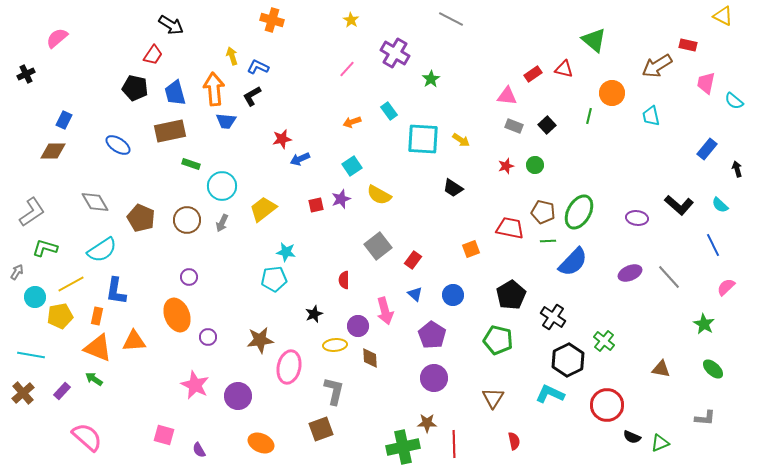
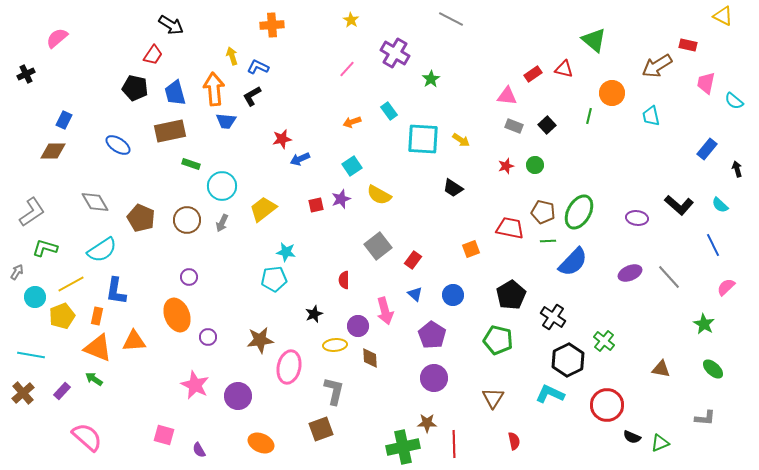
orange cross at (272, 20): moved 5 px down; rotated 20 degrees counterclockwise
yellow pentagon at (60, 316): moved 2 px right; rotated 10 degrees counterclockwise
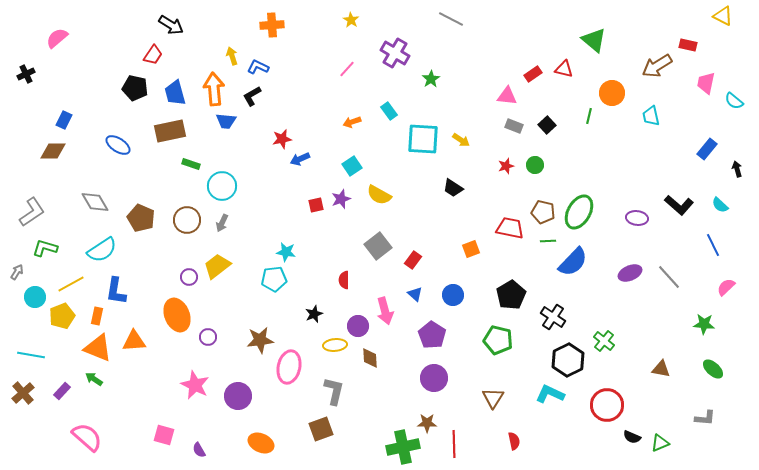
yellow trapezoid at (263, 209): moved 46 px left, 57 px down
green star at (704, 324): rotated 25 degrees counterclockwise
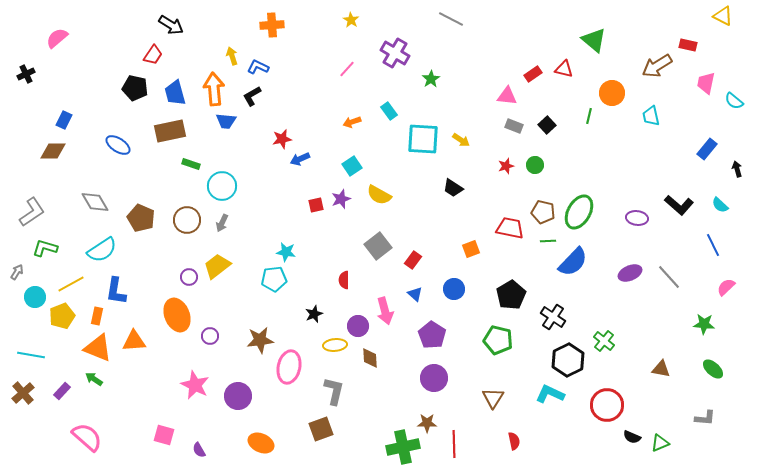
blue circle at (453, 295): moved 1 px right, 6 px up
purple circle at (208, 337): moved 2 px right, 1 px up
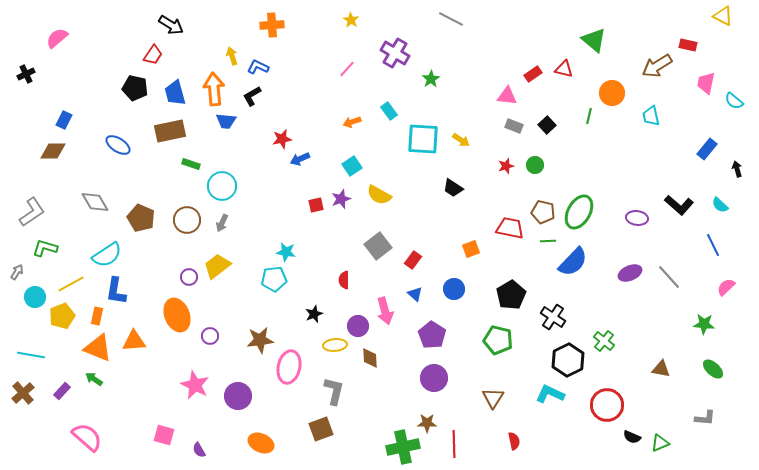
cyan semicircle at (102, 250): moved 5 px right, 5 px down
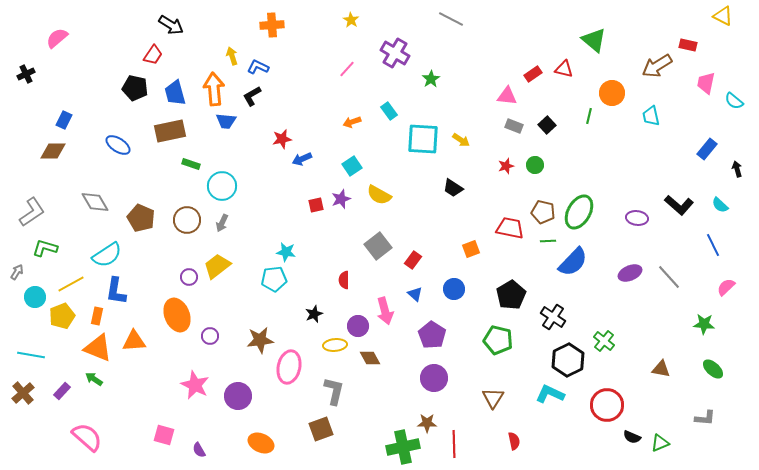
blue arrow at (300, 159): moved 2 px right
brown diamond at (370, 358): rotated 25 degrees counterclockwise
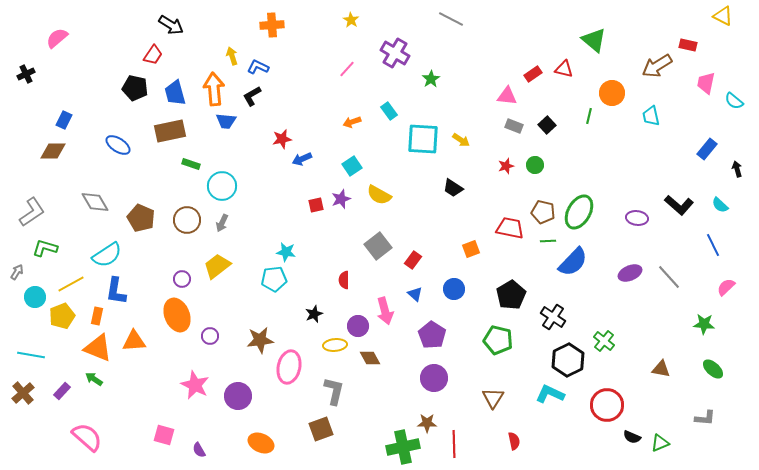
purple circle at (189, 277): moved 7 px left, 2 px down
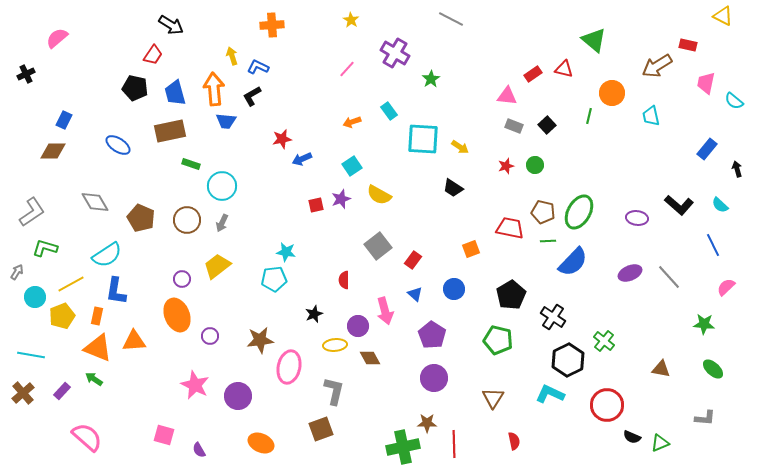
yellow arrow at (461, 140): moved 1 px left, 7 px down
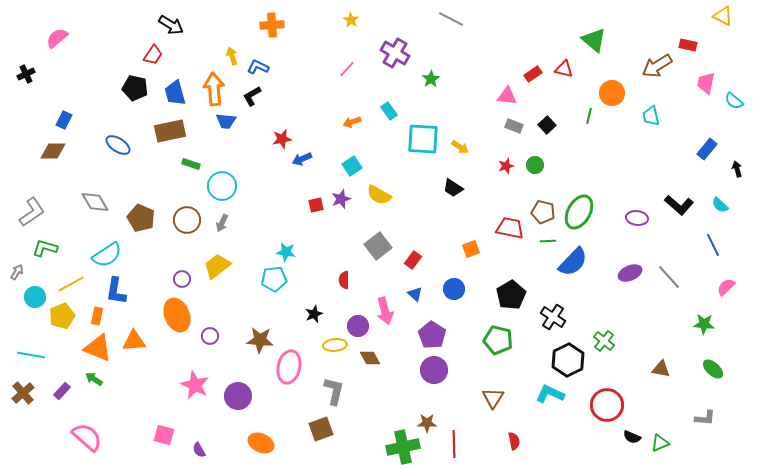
brown star at (260, 340): rotated 12 degrees clockwise
purple circle at (434, 378): moved 8 px up
